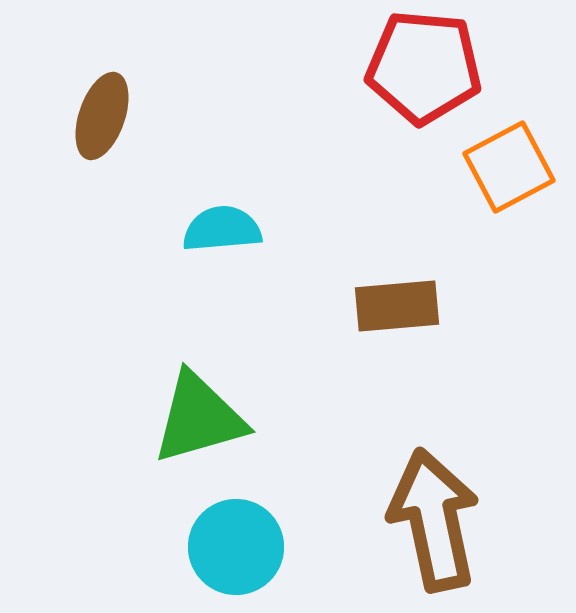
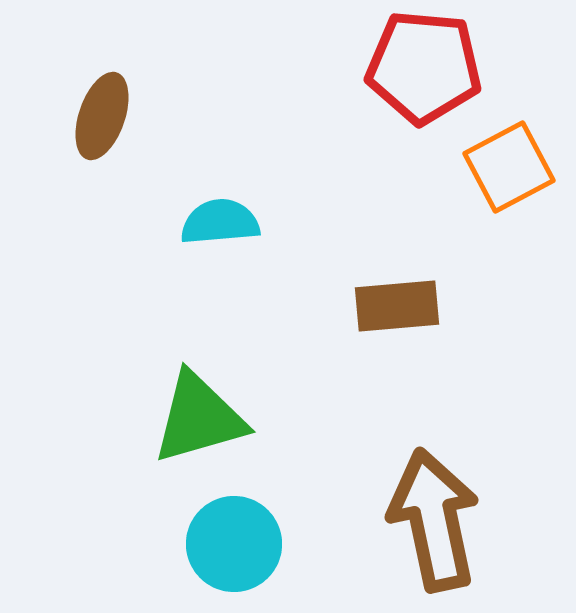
cyan semicircle: moved 2 px left, 7 px up
cyan circle: moved 2 px left, 3 px up
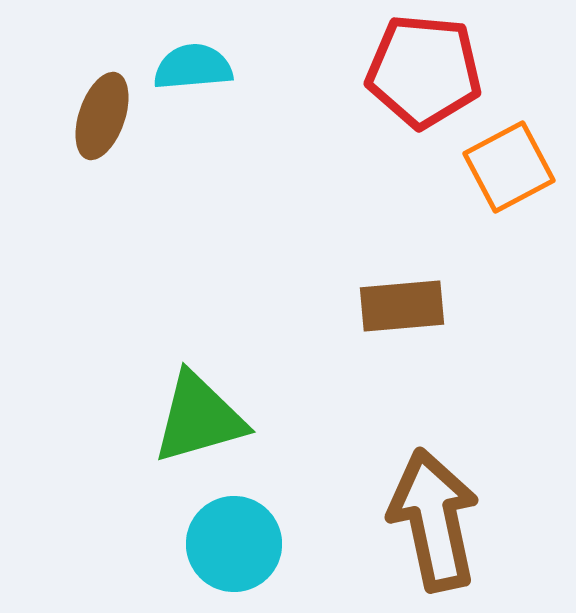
red pentagon: moved 4 px down
cyan semicircle: moved 27 px left, 155 px up
brown rectangle: moved 5 px right
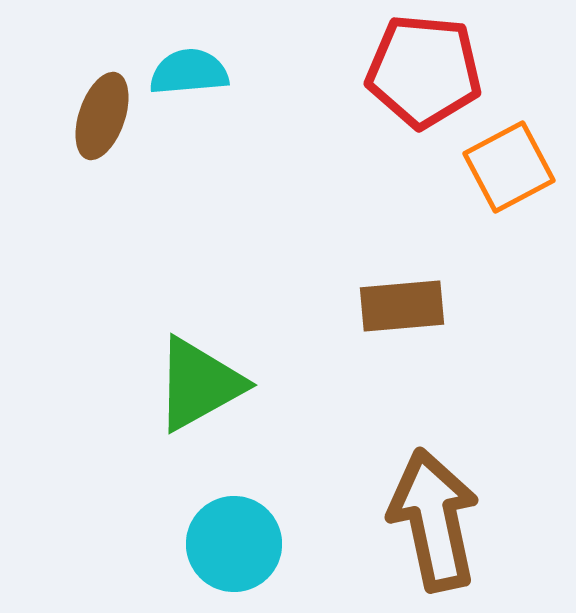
cyan semicircle: moved 4 px left, 5 px down
green triangle: moved 34 px up; rotated 13 degrees counterclockwise
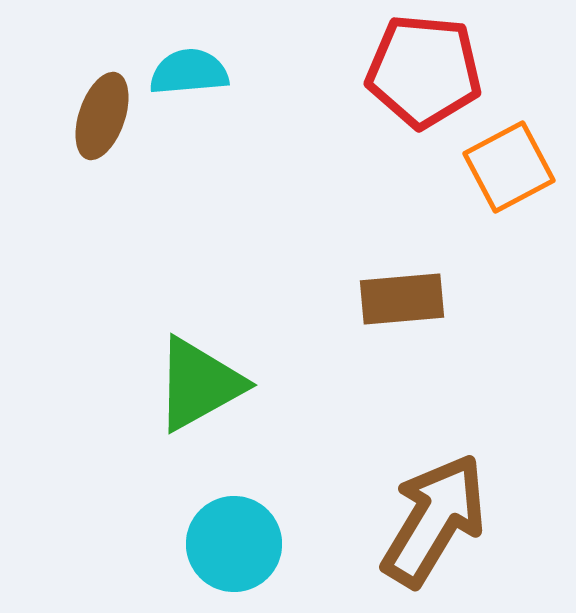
brown rectangle: moved 7 px up
brown arrow: rotated 43 degrees clockwise
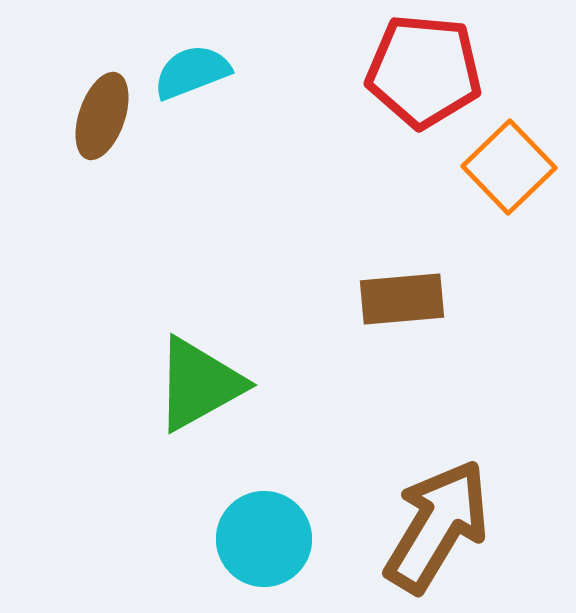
cyan semicircle: moved 3 px right; rotated 16 degrees counterclockwise
orange square: rotated 16 degrees counterclockwise
brown arrow: moved 3 px right, 6 px down
cyan circle: moved 30 px right, 5 px up
